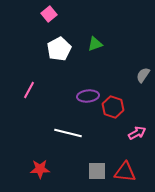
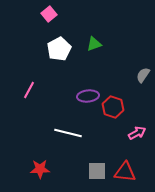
green triangle: moved 1 px left
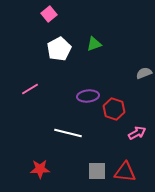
gray semicircle: moved 1 px right, 2 px up; rotated 35 degrees clockwise
pink line: moved 1 px right, 1 px up; rotated 30 degrees clockwise
red hexagon: moved 1 px right, 2 px down
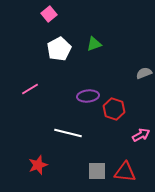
pink arrow: moved 4 px right, 2 px down
red star: moved 2 px left, 4 px up; rotated 18 degrees counterclockwise
